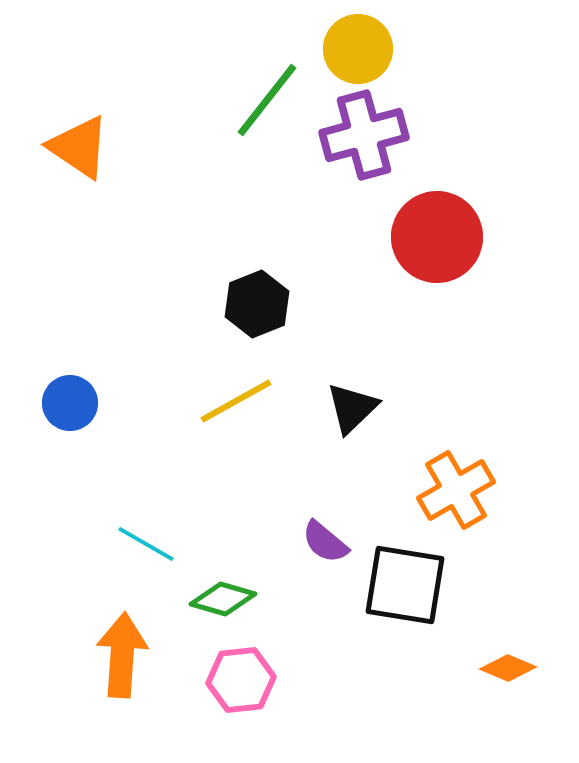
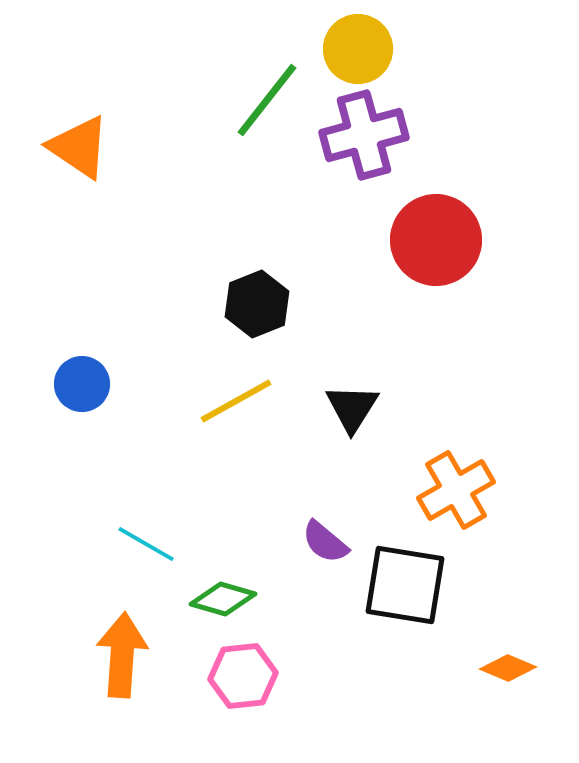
red circle: moved 1 px left, 3 px down
blue circle: moved 12 px right, 19 px up
black triangle: rotated 14 degrees counterclockwise
pink hexagon: moved 2 px right, 4 px up
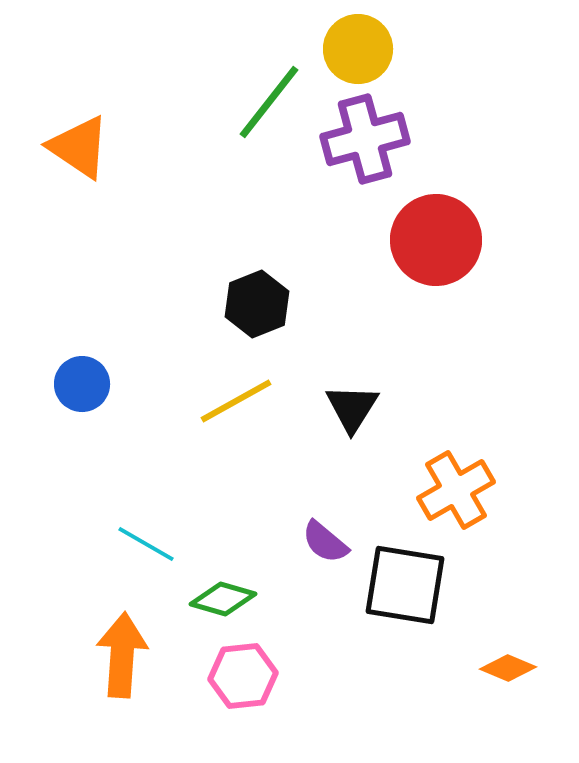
green line: moved 2 px right, 2 px down
purple cross: moved 1 px right, 4 px down
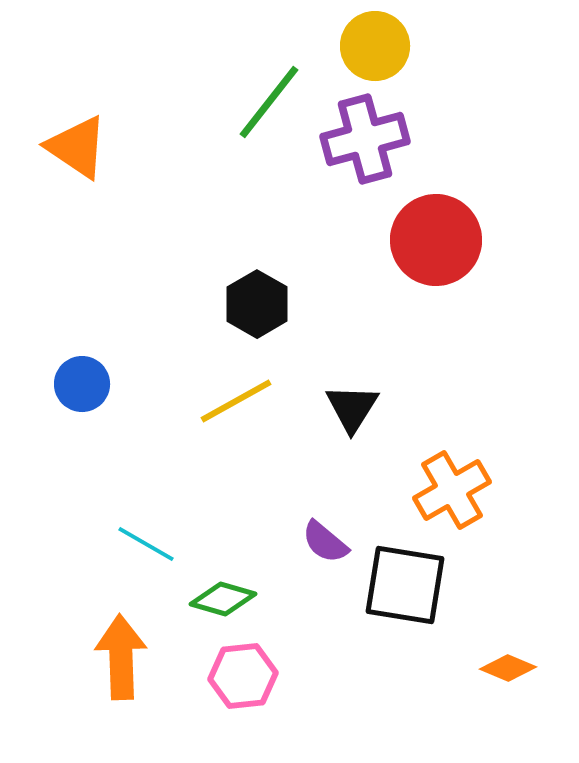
yellow circle: moved 17 px right, 3 px up
orange triangle: moved 2 px left
black hexagon: rotated 8 degrees counterclockwise
orange cross: moved 4 px left
orange arrow: moved 1 px left, 2 px down; rotated 6 degrees counterclockwise
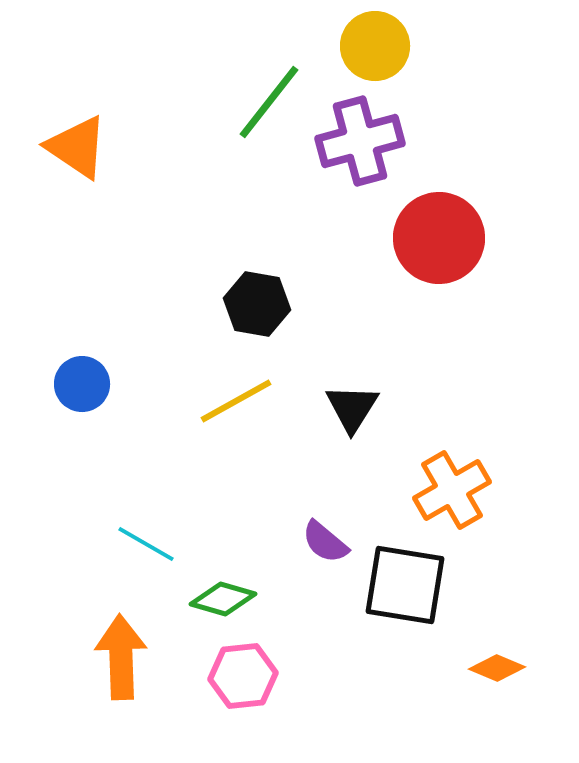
purple cross: moved 5 px left, 2 px down
red circle: moved 3 px right, 2 px up
black hexagon: rotated 20 degrees counterclockwise
orange diamond: moved 11 px left
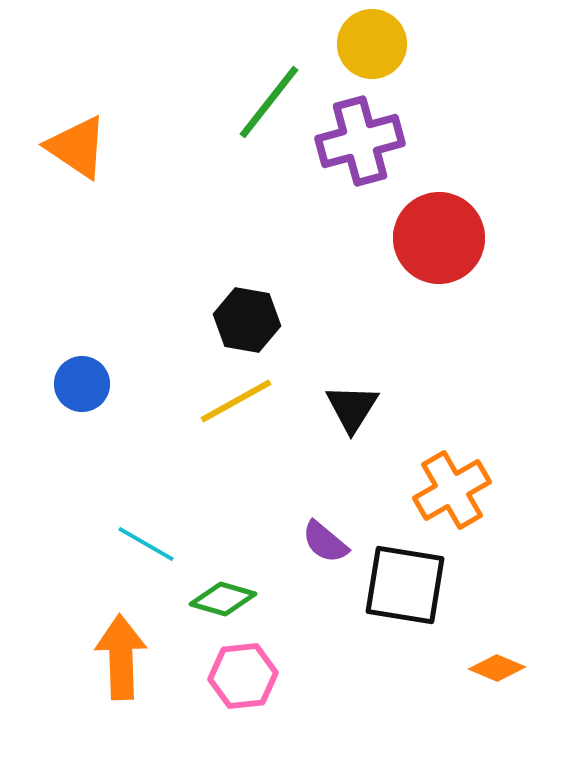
yellow circle: moved 3 px left, 2 px up
black hexagon: moved 10 px left, 16 px down
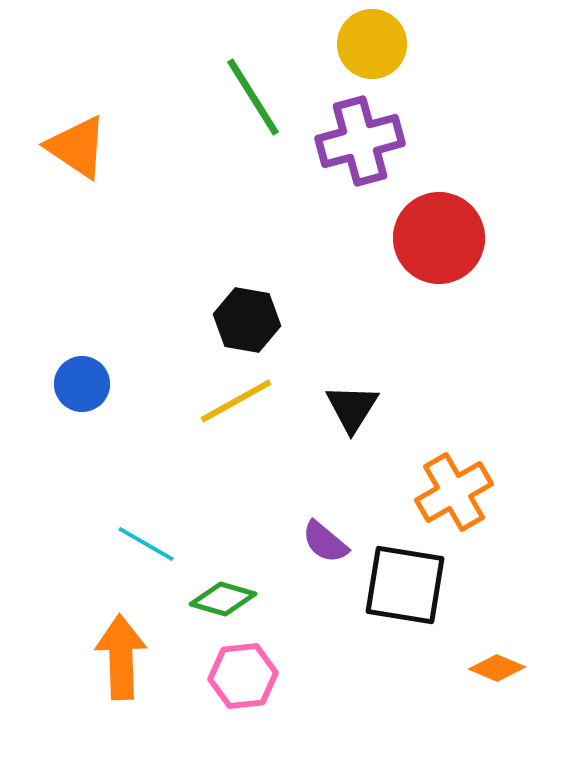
green line: moved 16 px left, 5 px up; rotated 70 degrees counterclockwise
orange cross: moved 2 px right, 2 px down
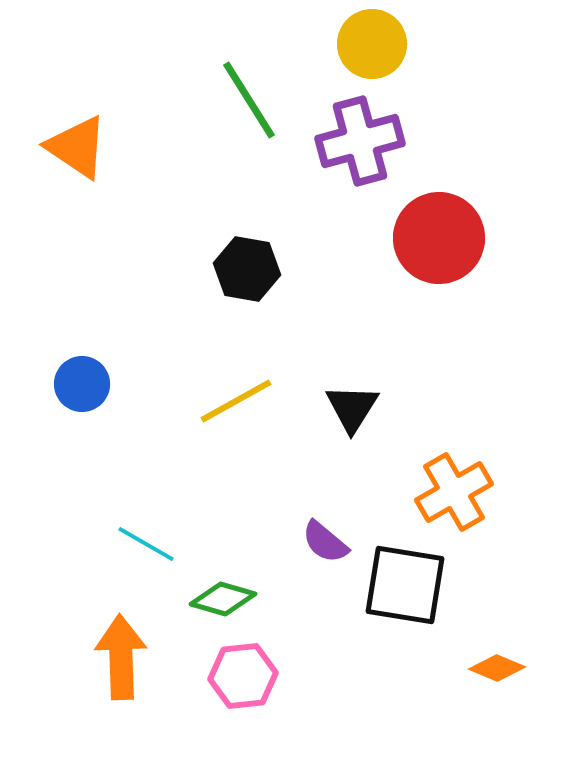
green line: moved 4 px left, 3 px down
black hexagon: moved 51 px up
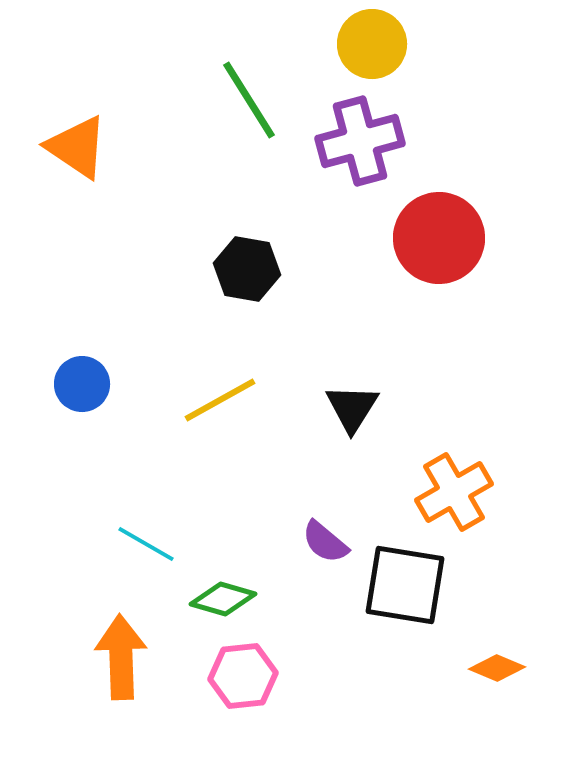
yellow line: moved 16 px left, 1 px up
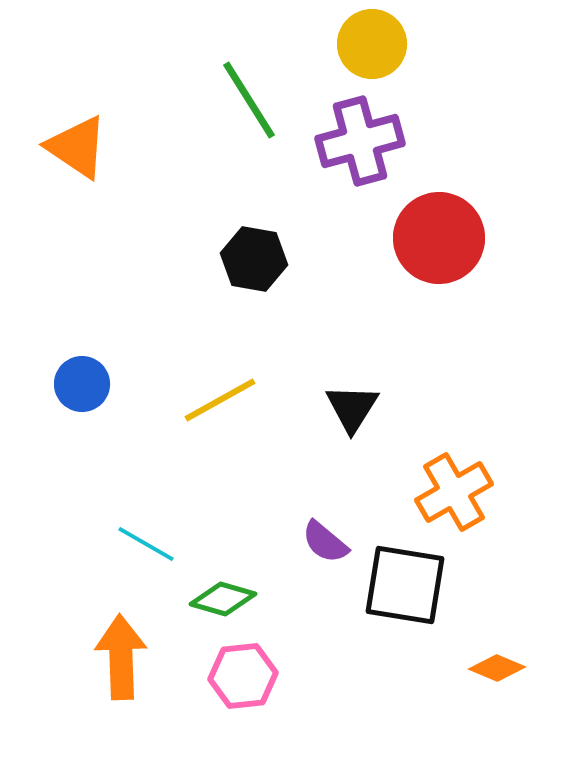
black hexagon: moved 7 px right, 10 px up
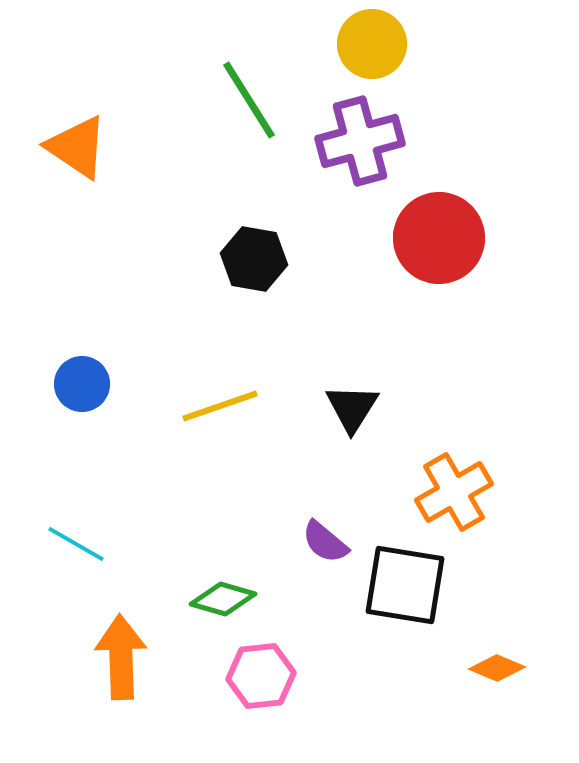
yellow line: moved 6 px down; rotated 10 degrees clockwise
cyan line: moved 70 px left
pink hexagon: moved 18 px right
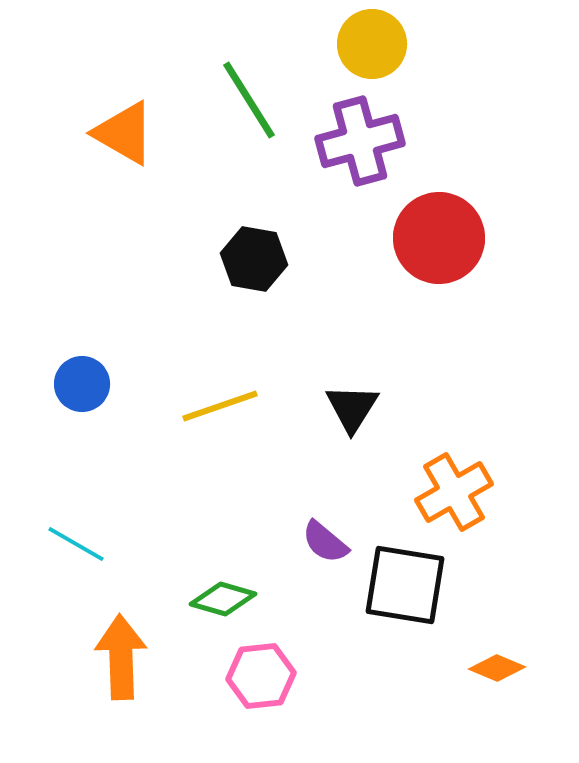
orange triangle: moved 47 px right, 14 px up; rotated 4 degrees counterclockwise
